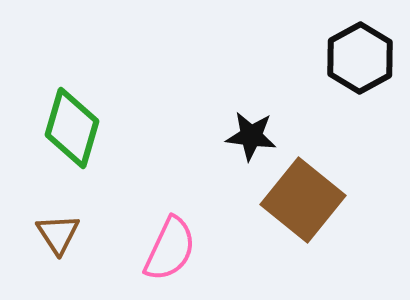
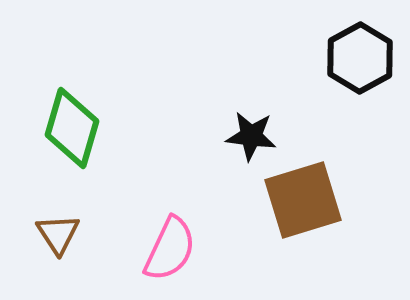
brown square: rotated 34 degrees clockwise
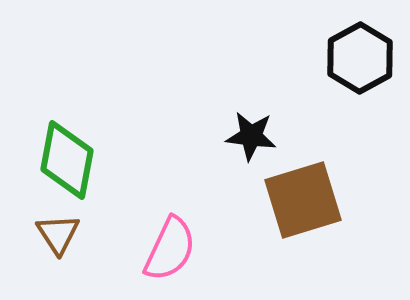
green diamond: moved 5 px left, 32 px down; rotated 6 degrees counterclockwise
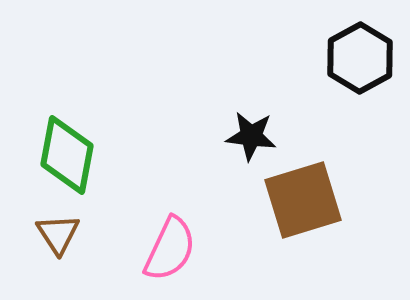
green diamond: moved 5 px up
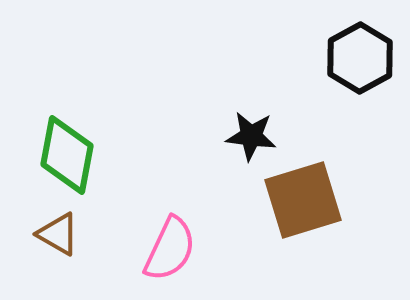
brown triangle: rotated 27 degrees counterclockwise
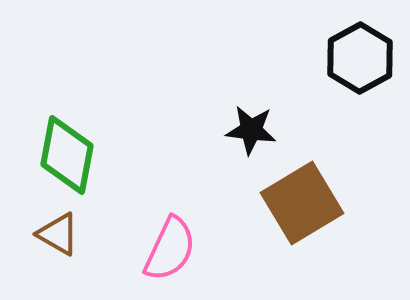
black star: moved 6 px up
brown square: moved 1 px left, 3 px down; rotated 14 degrees counterclockwise
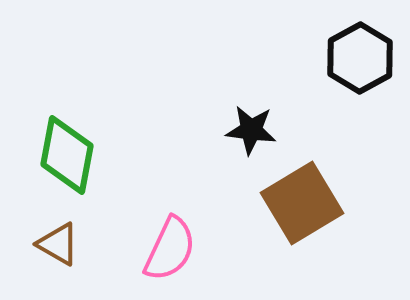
brown triangle: moved 10 px down
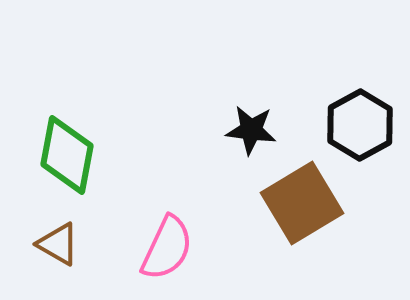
black hexagon: moved 67 px down
pink semicircle: moved 3 px left, 1 px up
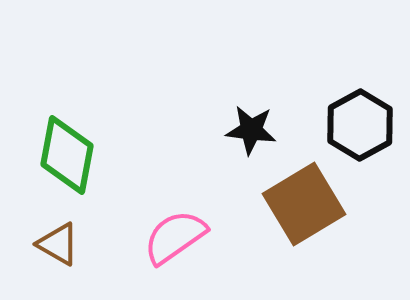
brown square: moved 2 px right, 1 px down
pink semicircle: moved 8 px right, 11 px up; rotated 150 degrees counterclockwise
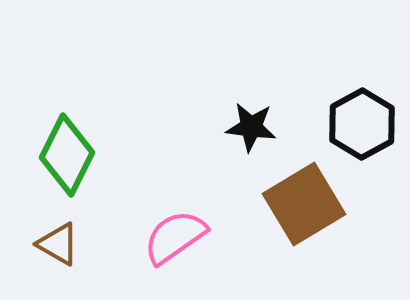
black hexagon: moved 2 px right, 1 px up
black star: moved 3 px up
green diamond: rotated 16 degrees clockwise
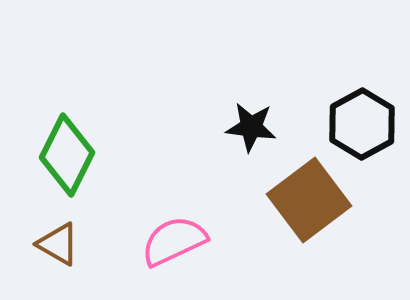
brown square: moved 5 px right, 4 px up; rotated 6 degrees counterclockwise
pink semicircle: moved 1 px left, 4 px down; rotated 10 degrees clockwise
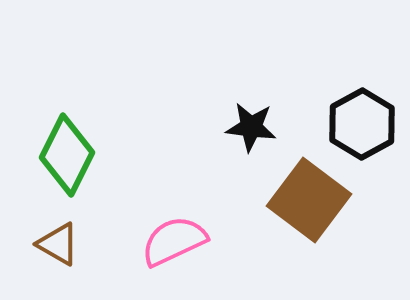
brown square: rotated 16 degrees counterclockwise
